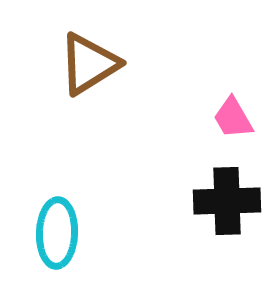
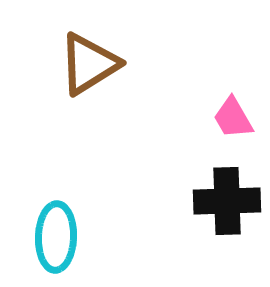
cyan ellipse: moved 1 px left, 4 px down
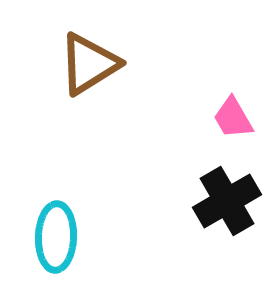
black cross: rotated 28 degrees counterclockwise
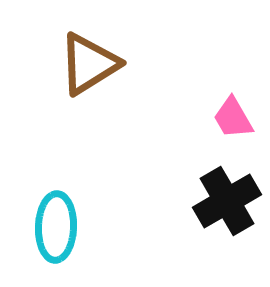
cyan ellipse: moved 10 px up
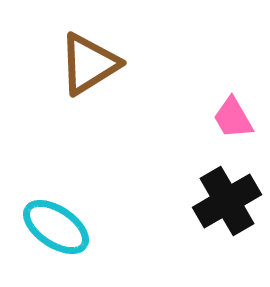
cyan ellipse: rotated 58 degrees counterclockwise
